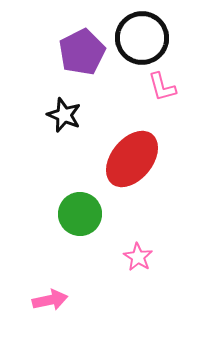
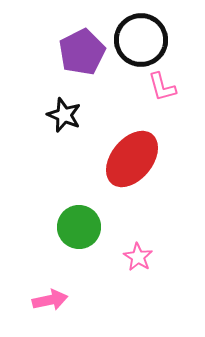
black circle: moved 1 px left, 2 px down
green circle: moved 1 px left, 13 px down
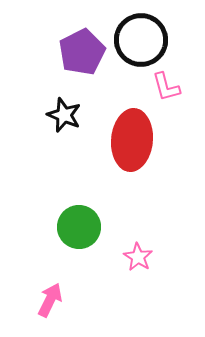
pink L-shape: moved 4 px right
red ellipse: moved 19 px up; rotated 34 degrees counterclockwise
pink arrow: rotated 52 degrees counterclockwise
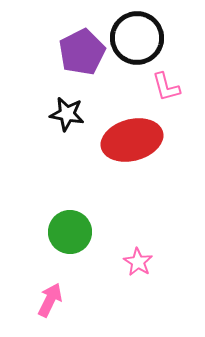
black circle: moved 4 px left, 2 px up
black star: moved 3 px right, 1 px up; rotated 12 degrees counterclockwise
red ellipse: rotated 70 degrees clockwise
green circle: moved 9 px left, 5 px down
pink star: moved 5 px down
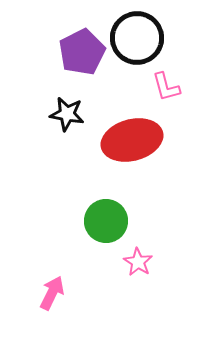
green circle: moved 36 px right, 11 px up
pink arrow: moved 2 px right, 7 px up
